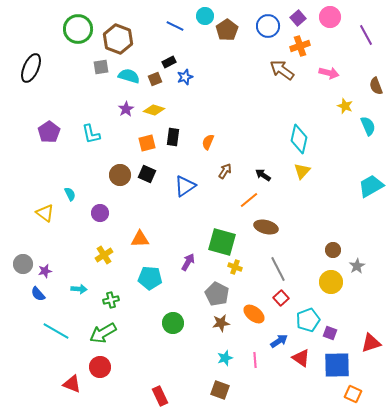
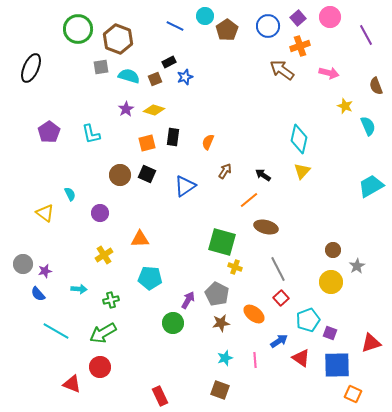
purple arrow at (188, 262): moved 38 px down
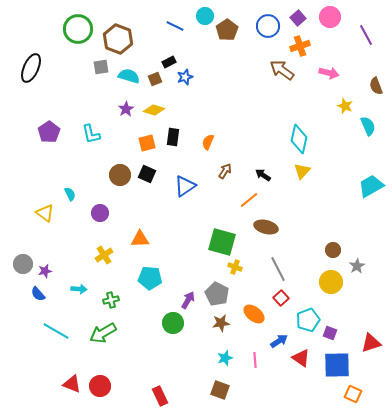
red circle at (100, 367): moved 19 px down
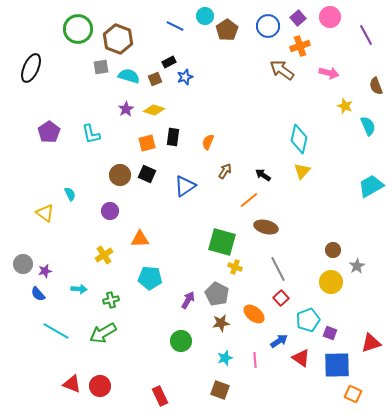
purple circle at (100, 213): moved 10 px right, 2 px up
green circle at (173, 323): moved 8 px right, 18 px down
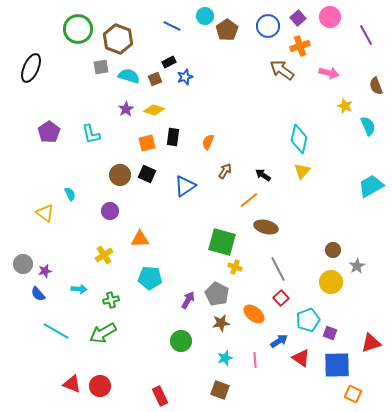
blue line at (175, 26): moved 3 px left
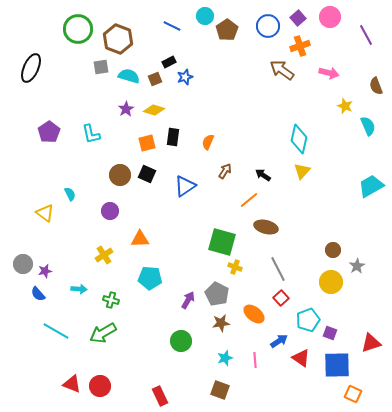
green cross at (111, 300): rotated 28 degrees clockwise
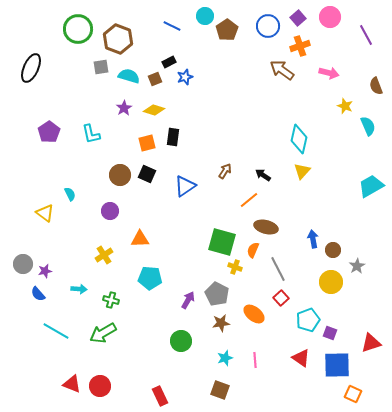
purple star at (126, 109): moved 2 px left, 1 px up
orange semicircle at (208, 142): moved 45 px right, 108 px down
blue arrow at (279, 341): moved 34 px right, 102 px up; rotated 66 degrees counterclockwise
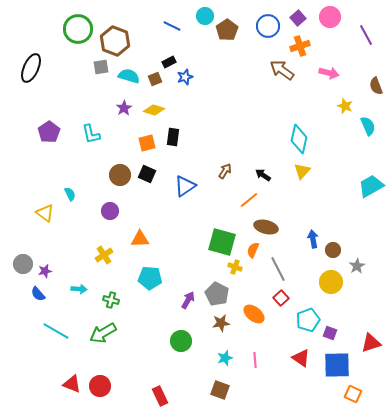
brown hexagon at (118, 39): moved 3 px left, 2 px down
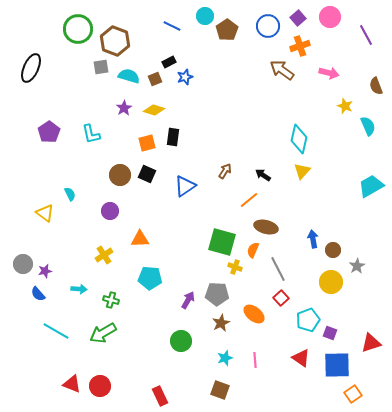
gray pentagon at (217, 294): rotated 25 degrees counterclockwise
brown star at (221, 323): rotated 18 degrees counterclockwise
orange square at (353, 394): rotated 30 degrees clockwise
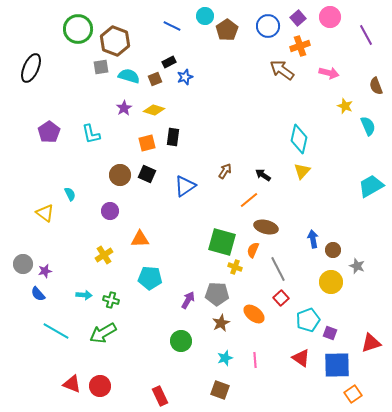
gray star at (357, 266): rotated 21 degrees counterclockwise
cyan arrow at (79, 289): moved 5 px right, 6 px down
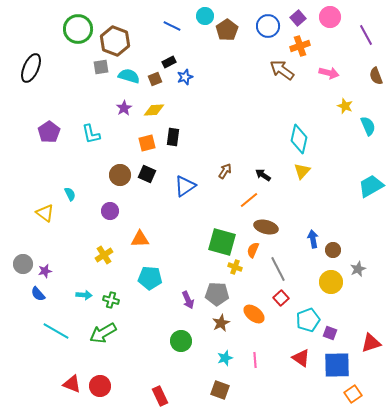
brown semicircle at (376, 86): moved 10 px up
yellow diamond at (154, 110): rotated 20 degrees counterclockwise
gray star at (357, 266): moved 1 px right, 3 px down; rotated 28 degrees clockwise
purple arrow at (188, 300): rotated 126 degrees clockwise
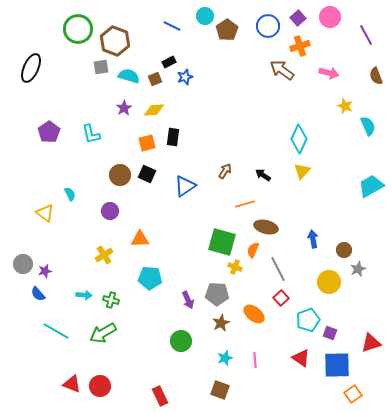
cyan diamond at (299, 139): rotated 12 degrees clockwise
orange line at (249, 200): moved 4 px left, 4 px down; rotated 24 degrees clockwise
brown circle at (333, 250): moved 11 px right
yellow circle at (331, 282): moved 2 px left
